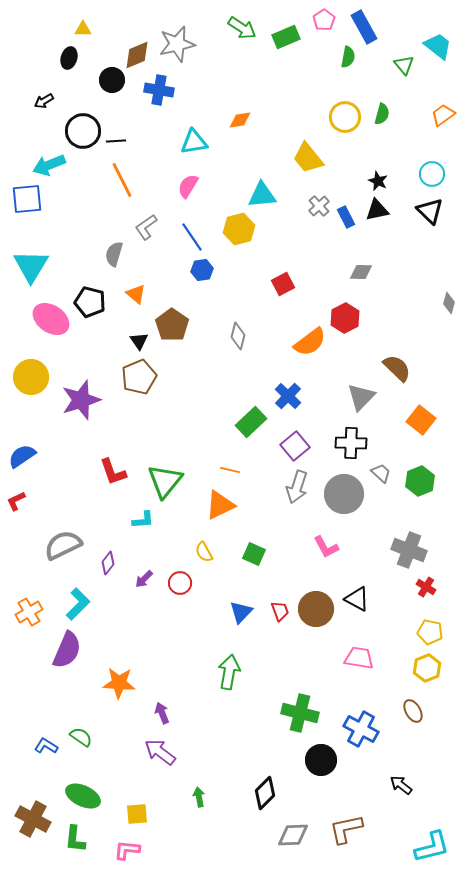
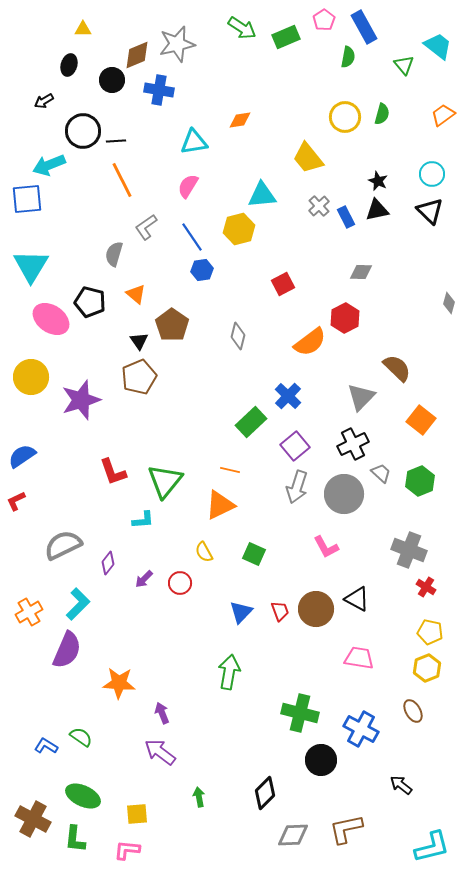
black ellipse at (69, 58): moved 7 px down
black cross at (351, 443): moved 2 px right, 1 px down; rotated 28 degrees counterclockwise
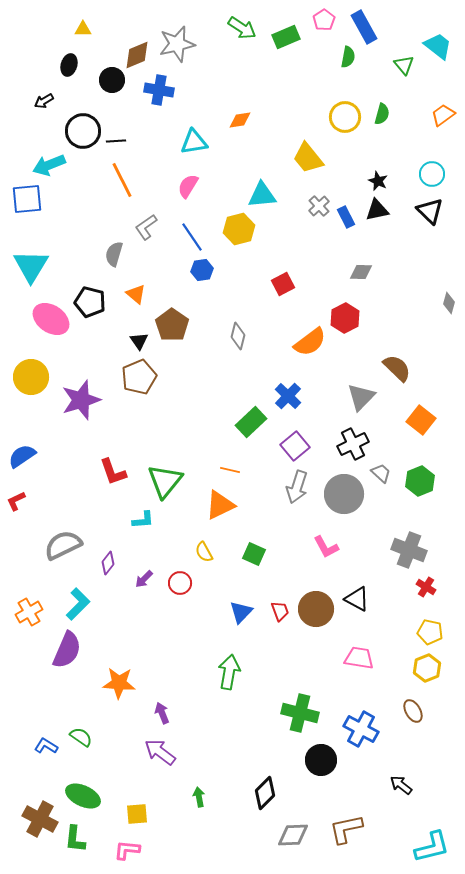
brown cross at (33, 819): moved 7 px right
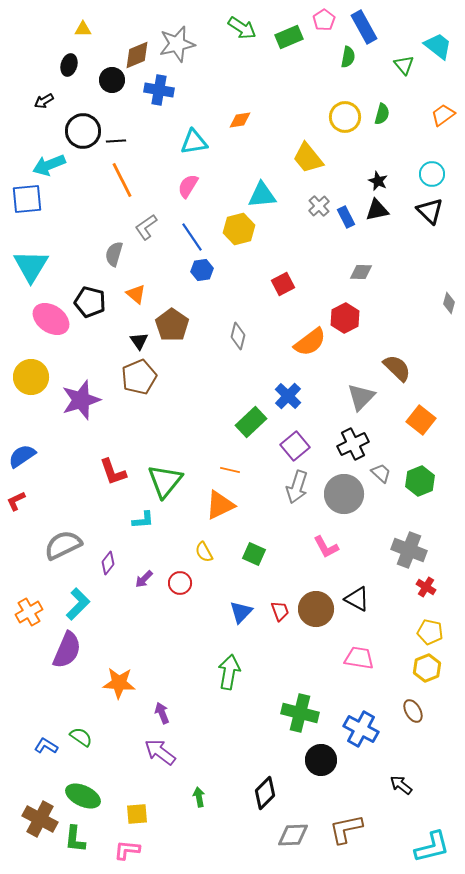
green rectangle at (286, 37): moved 3 px right
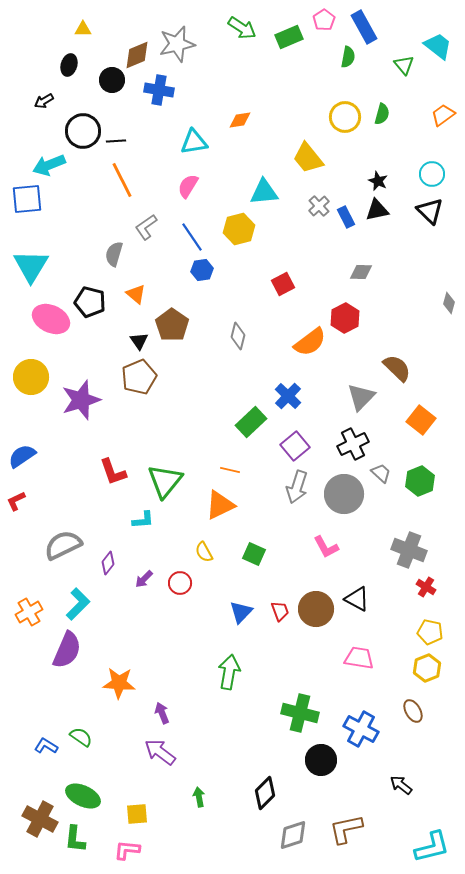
cyan triangle at (262, 195): moved 2 px right, 3 px up
pink ellipse at (51, 319): rotated 9 degrees counterclockwise
gray diamond at (293, 835): rotated 16 degrees counterclockwise
